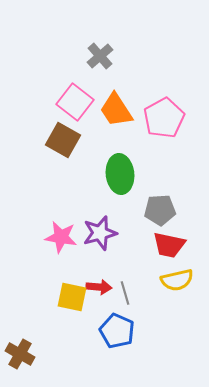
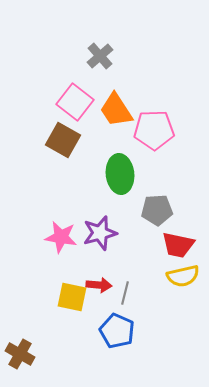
pink pentagon: moved 10 px left, 12 px down; rotated 27 degrees clockwise
gray pentagon: moved 3 px left
red trapezoid: moved 9 px right
yellow semicircle: moved 6 px right, 4 px up
red arrow: moved 2 px up
gray line: rotated 30 degrees clockwise
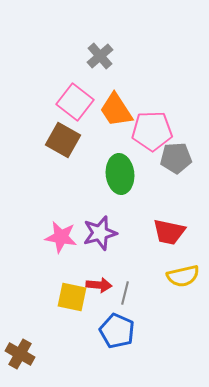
pink pentagon: moved 2 px left, 1 px down
gray pentagon: moved 19 px right, 52 px up
red trapezoid: moved 9 px left, 13 px up
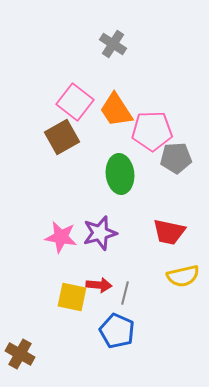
gray cross: moved 13 px right, 12 px up; rotated 16 degrees counterclockwise
brown square: moved 1 px left, 3 px up; rotated 32 degrees clockwise
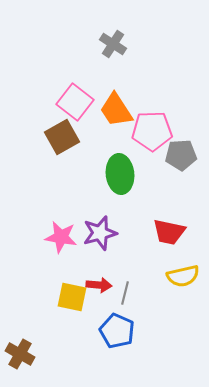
gray pentagon: moved 5 px right, 3 px up
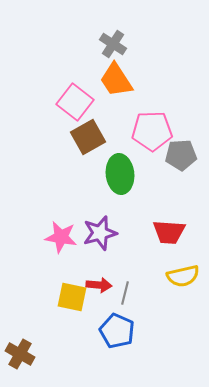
orange trapezoid: moved 30 px up
brown square: moved 26 px right
red trapezoid: rotated 8 degrees counterclockwise
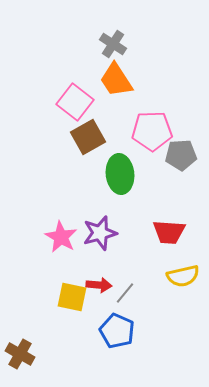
pink star: rotated 20 degrees clockwise
gray line: rotated 25 degrees clockwise
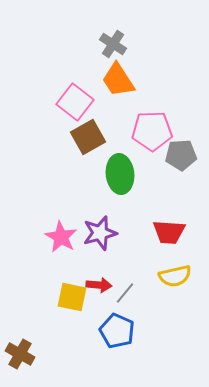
orange trapezoid: moved 2 px right
yellow semicircle: moved 8 px left
